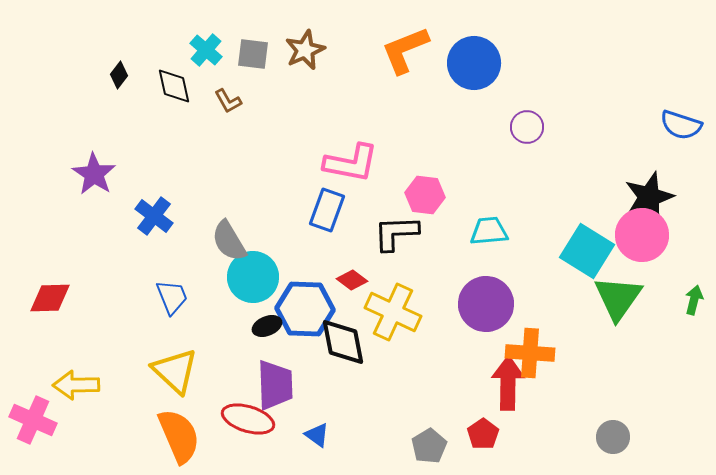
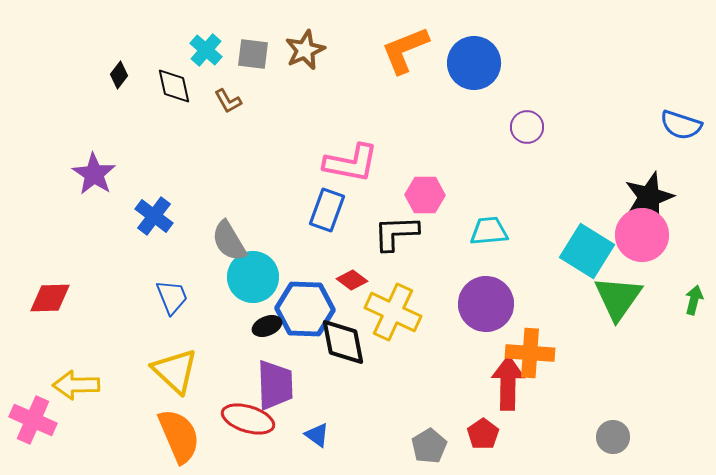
pink hexagon at (425, 195): rotated 6 degrees counterclockwise
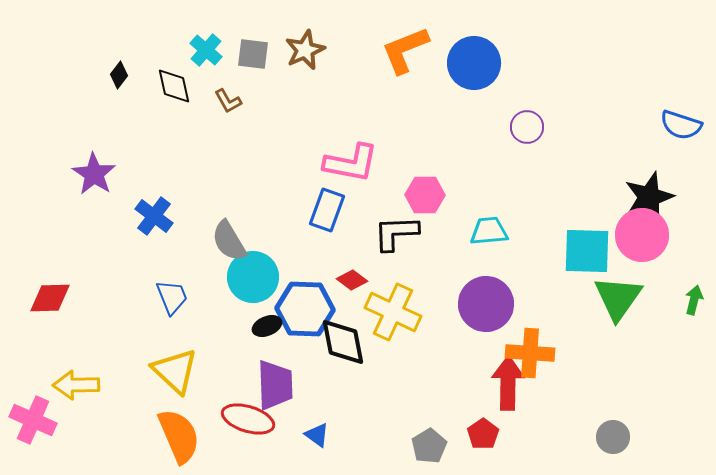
cyan square at (587, 251): rotated 30 degrees counterclockwise
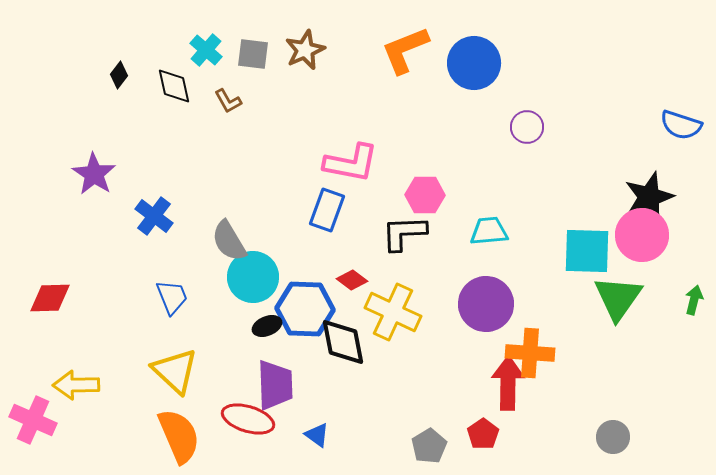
black L-shape at (396, 233): moved 8 px right
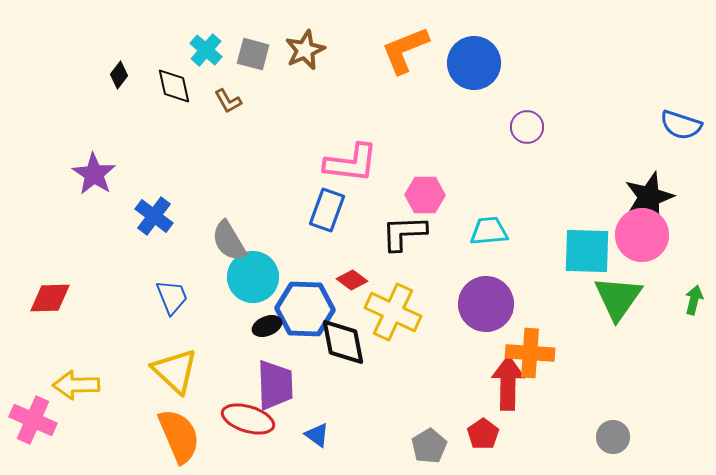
gray square at (253, 54): rotated 8 degrees clockwise
pink L-shape at (351, 163): rotated 4 degrees counterclockwise
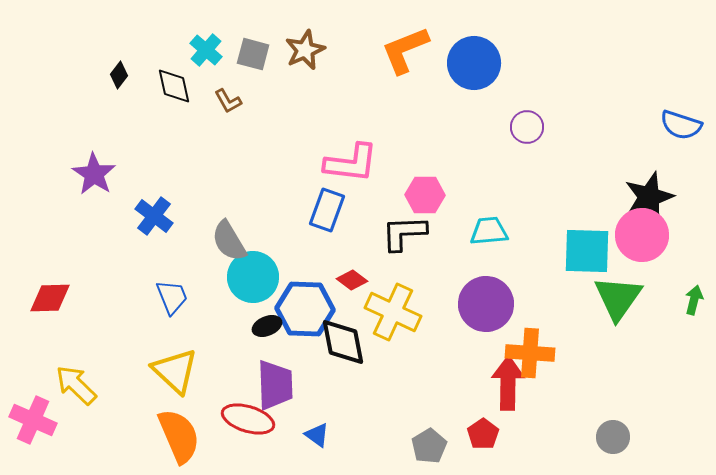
yellow arrow at (76, 385): rotated 45 degrees clockwise
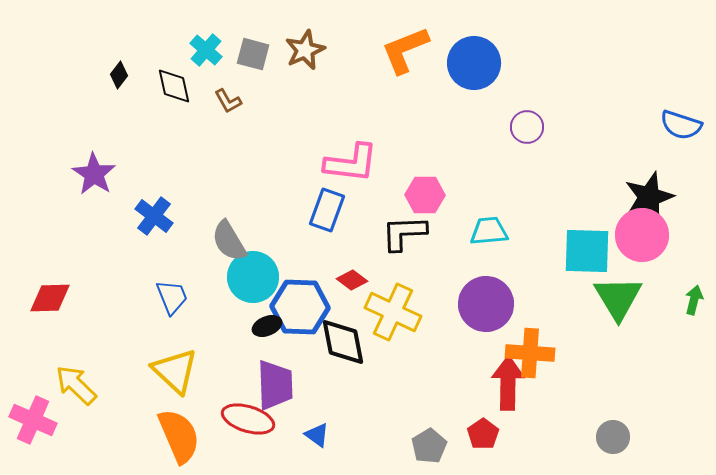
green triangle at (618, 298): rotated 6 degrees counterclockwise
blue hexagon at (305, 309): moved 5 px left, 2 px up
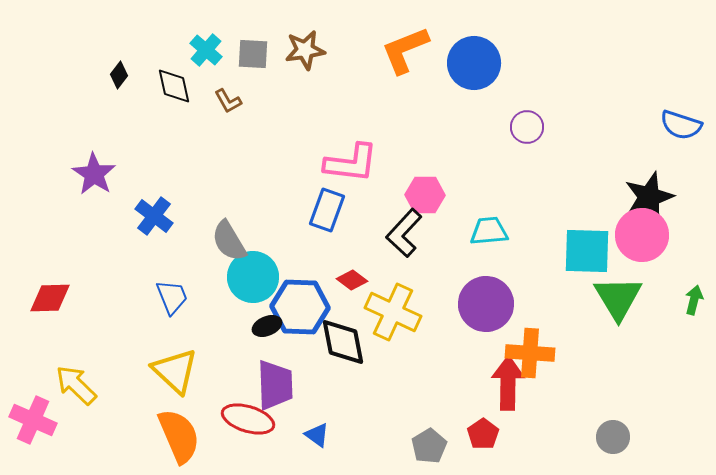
brown star at (305, 50): rotated 15 degrees clockwise
gray square at (253, 54): rotated 12 degrees counterclockwise
black L-shape at (404, 233): rotated 45 degrees counterclockwise
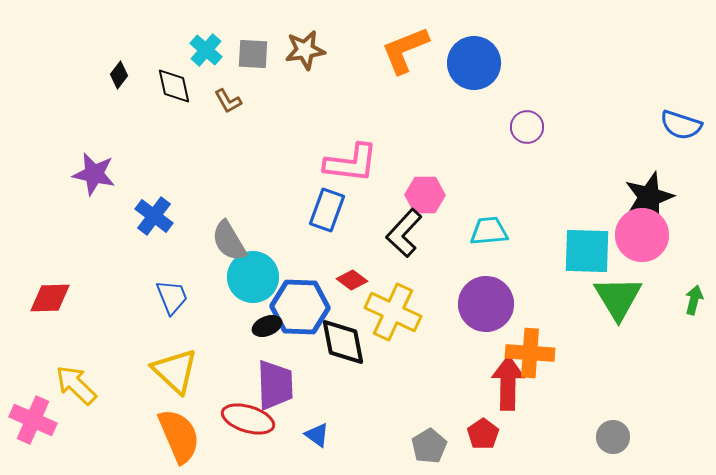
purple star at (94, 174): rotated 21 degrees counterclockwise
